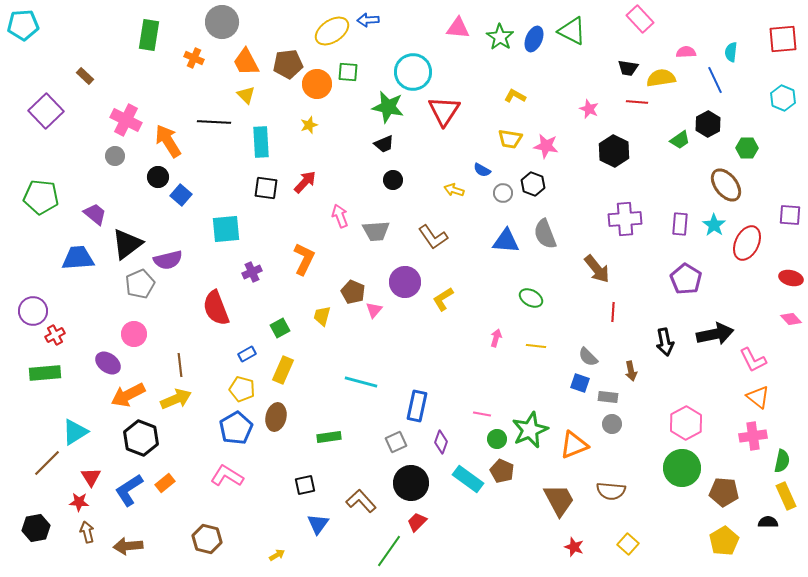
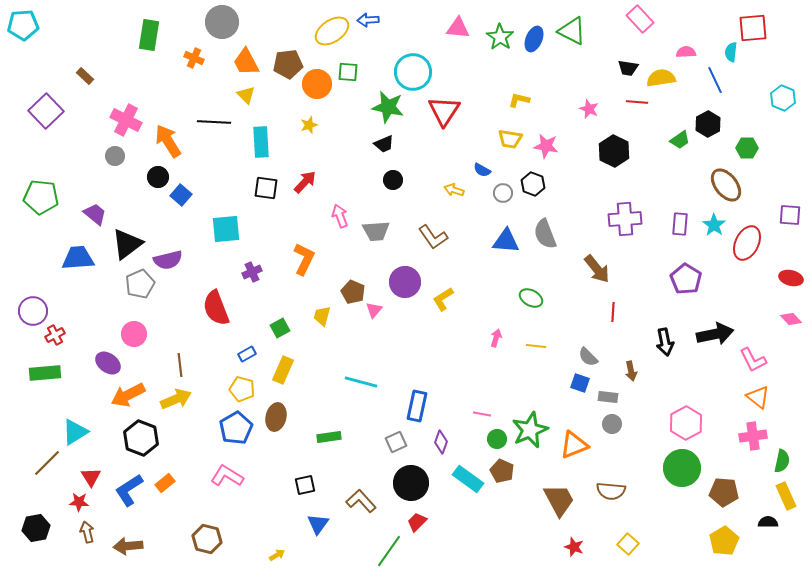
red square at (783, 39): moved 30 px left, 11 px up
yellow L-shape at (515, 96): moved 4 px right, 4 px down; rotated 15 degrees counterclockwise
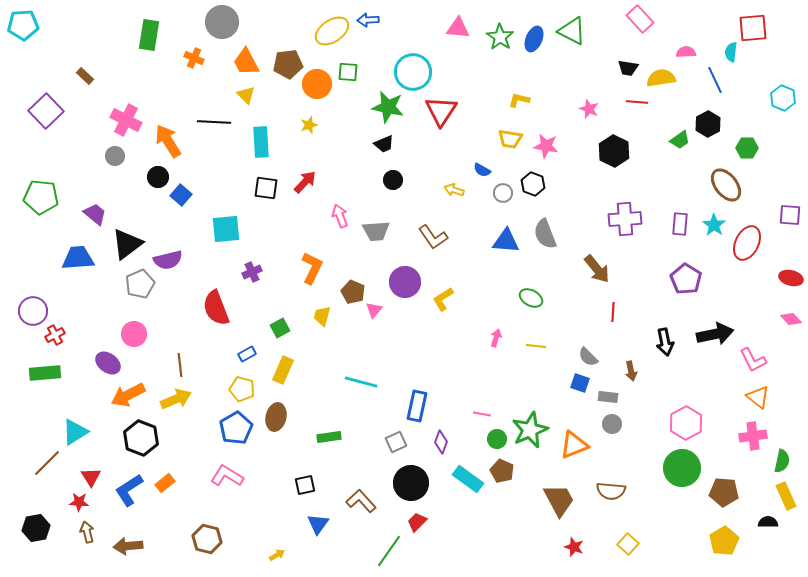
red triangle at (444, 111): moved 3 px left
orange L-shape at (304, 259): moved 8 px right, 9 px down
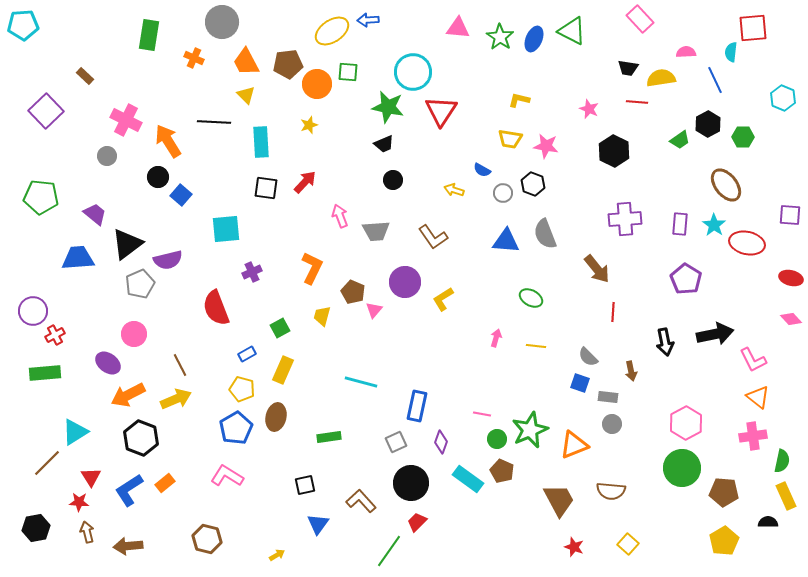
green hexagon at (747, 148): moved 4 px left, 11 px up
gray circle at (115, 156): moved 8 px left
red ellipse at (747, 243): rotated 76 degrees clockwise
brown line at (180, 365): rotated 20 degrees counterclockwise
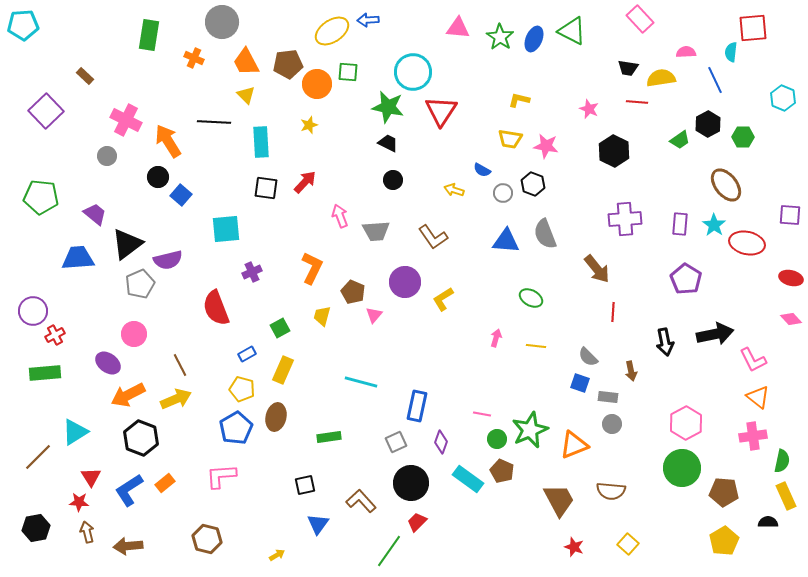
black trapezoid at (384, 144): moved 4 px right, 1 px up; rotated 130 degrees counterclockwise
pink triangle at (374, 310): moved 5 px down
brown line at (47, 463): moved 9 px left, 6 px up
pink L-shape at (227, 476): moved 6 px left; rotated 36 degrees counterclockwise
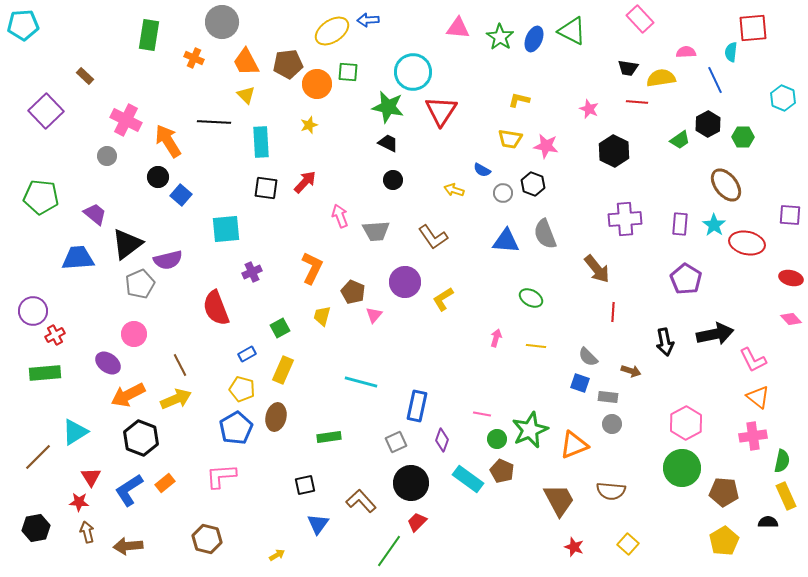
brown arrow at (631, 371): rotated 60 degrees counterclockwise
purple diamond at (441, 442): moved 1 px right, 2 px up
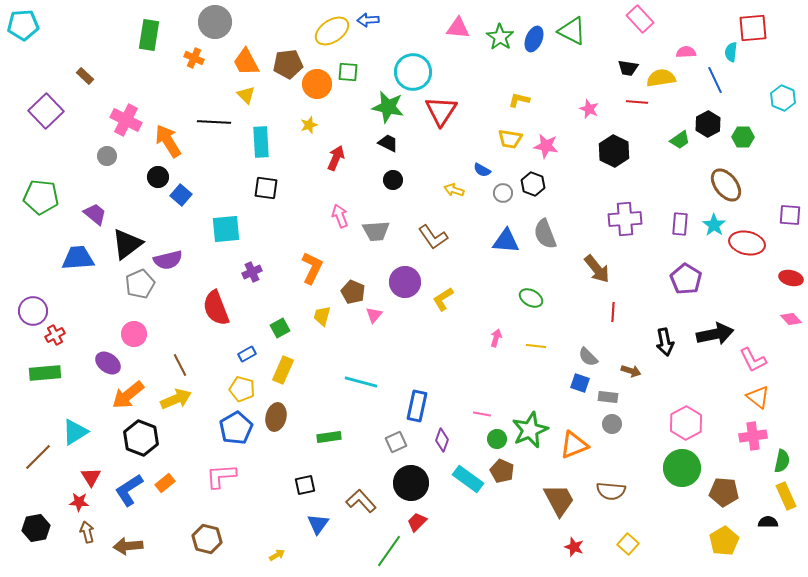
gray circle at (222, 22): moved 7 px left
red arrow at (305, 182): moved 31 px right, 24 px up; rotated 20 degrees counterclockwise
orange arrow at (128, 395): rotated 12 degrees counterclockwise
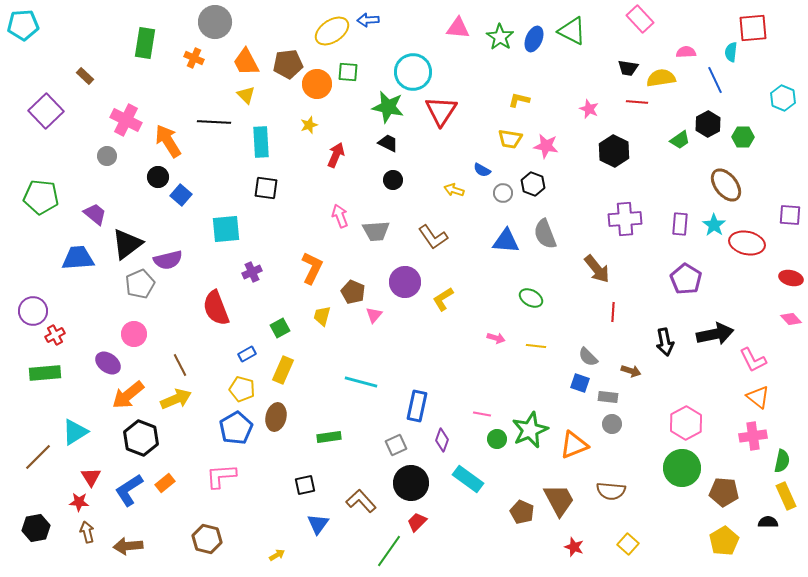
green rectangle at (149, 35): moved 4 px left, 8 px down
red arrow at (336, 158): moved 3 px up
pink arrow at (496, 338): rotated 90 degrees clockwise
gray square at (396, 442): moved 3 px down
brown pentagon at (502, 471): moved 20 px right, 41 px down
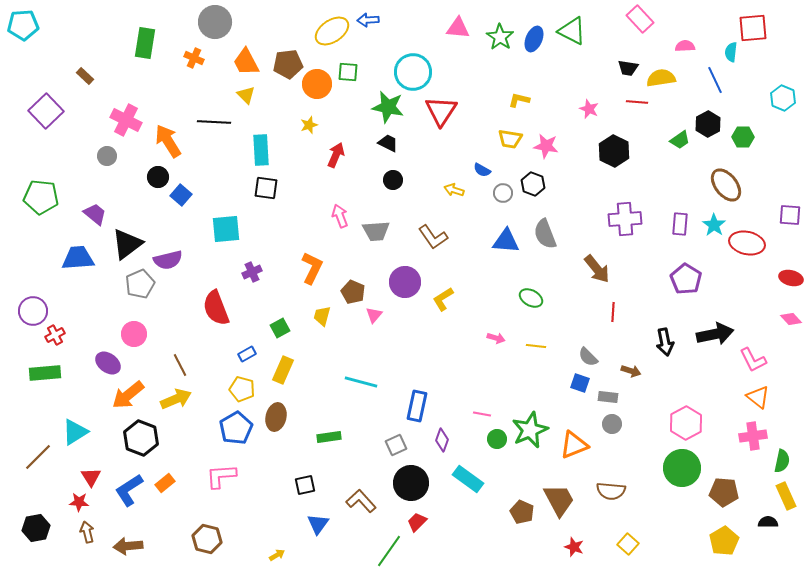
pink semicircle at (686, 52): moved 1 px left, 6 px up
cyan rectangle at (261, 142): moved 8 px down
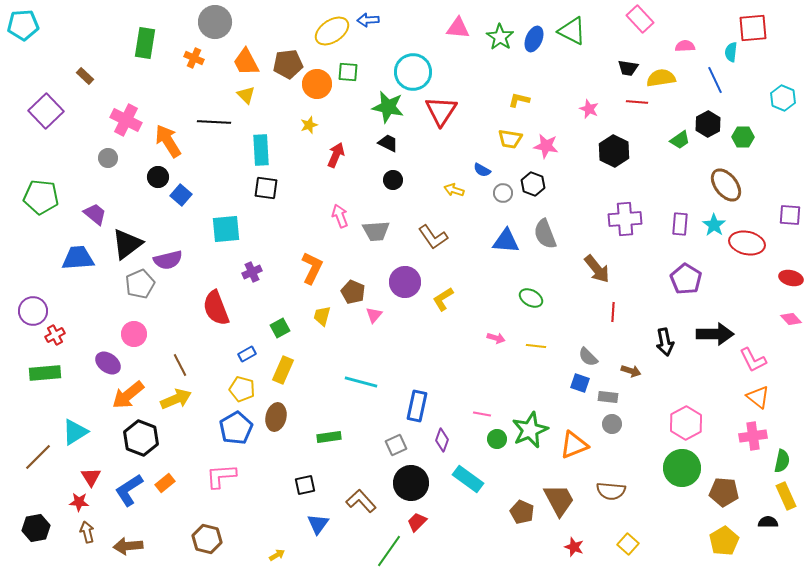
gray circle at (107, 156): moved 1 px right, 2 px down
black arrow at (715, 334): rotated 12 degrees clockwise
